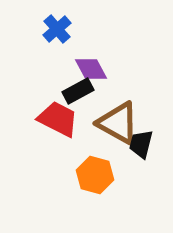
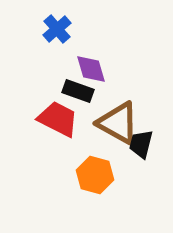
purple diamond: rotated 12 degrees clockwise
black rectangle: rotated 48 degrees clockwise
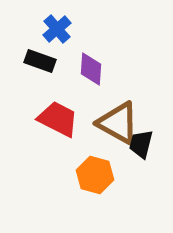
purple diamond: rotated 20 degrees clockwise
black rectangle: moved 38 px left, 30 px up
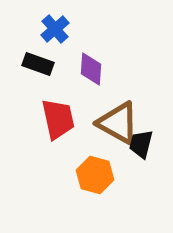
blue cross: moved 2 px left
black rectangle: moved 2 px left, 3 px down
red trapezoid: rotated 51 degrees clockwise
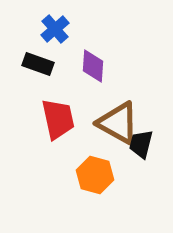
purple diamond: moved 2 px right, 3 px up
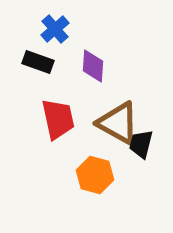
black rectangle: moved 2 px up
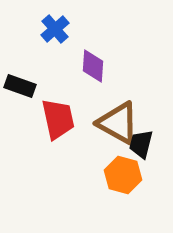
black rectangle: moved 18 px left, 24 px down
orange hexagon: moved 28 px right
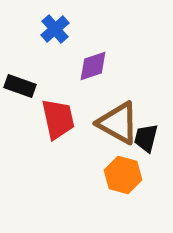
purple diamond: rotated 68 degrees clockwise
black trapezoid: moved 5 px right, 6 px up
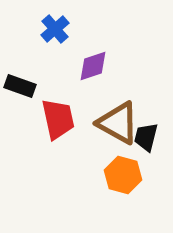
black trapezoid: moved 1 px up
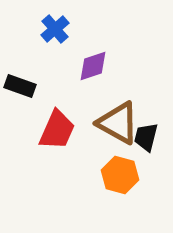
red trapezoid: moved 1 px left, 11 px down; rotated 36 degrees clockwise
orange hexagon: moved 3 px left
